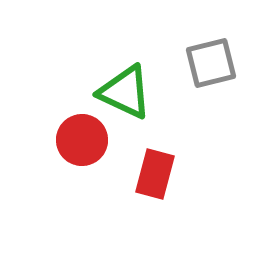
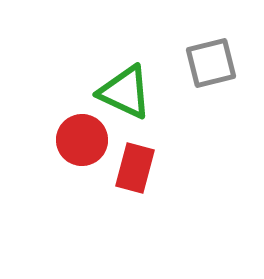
red rectangle: moved 20 px left, 6 px up
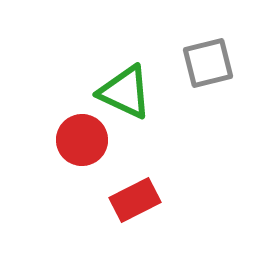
gray square: moved 3 px left
red rectangle: moved 32 px down; rotated 48 degrees clockwise
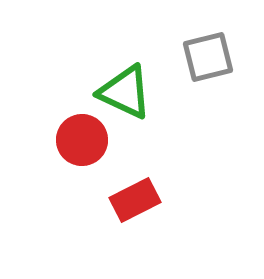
gray square: moved 6 px up
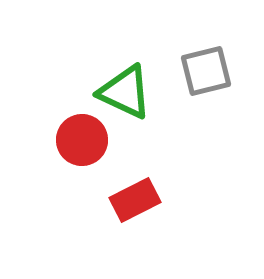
gray square: moved 2 px left, 14 px down
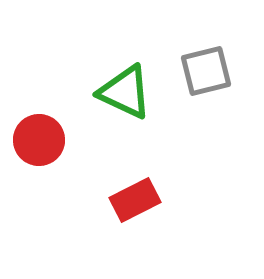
red circle: moved 43 px left
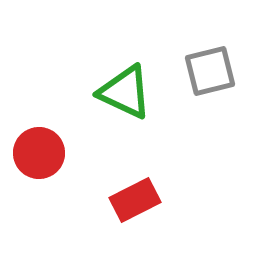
gray square: moved 4 px right
red circle: moved 13 px down
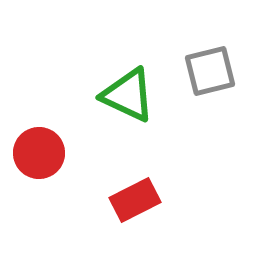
green triangle: moved 3 px right, 3 px down
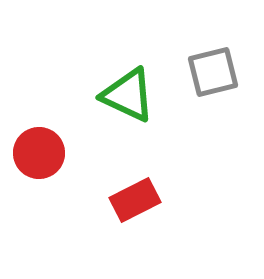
gray square: moved 3 px right, 1 px down
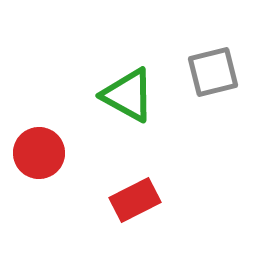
green triangle: rotated 4 degrees clockwise
